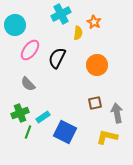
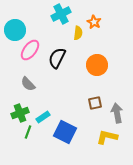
cyan circle: moved 5 px down
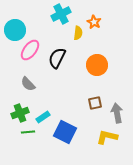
green line: rotated 64 degrees clockwise
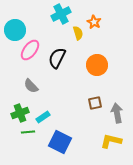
yellow semicircle: rotated 24 degrees counterclockwise
gray semicircle: moved 3 px right, 2 px down
blue square: moved 5 px left, 10 px down
yellow L-shape: moved 4 px right, 4 px down
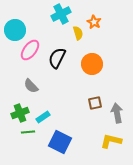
orange circle: moved 5 px left, 1 px up
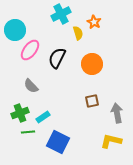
brown square: moved 3 px left, 2 px up
blue square: moved 2 px left
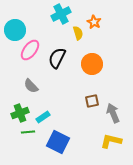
gray arrow: moved 4 px left; rotated 12 degrees counterclockwise
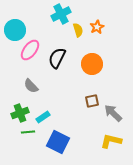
orange star: moved 3 px right, 5 px down; rotated 16 degrees clockwise
yellow semicircle: moved 3 px up
gray arrow: rotated 24 degrees counterclockwise
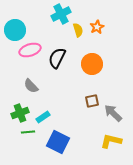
pink ellipse: rotated 35 degrees clockwise
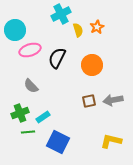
orange circle: moved 1 px down
brown square: moved 3 px left
gray arrow: moved 13 px up; rotated 54 degrees counterclockwise
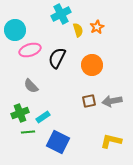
gray arrow: moved 1 px left, 1 px down
